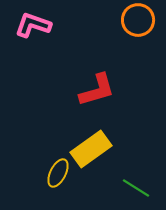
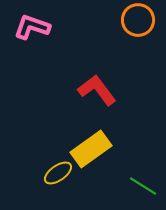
pink L-shape: moved 1 px left, 2 px down
red L-shape: rotated 111 degrees counterclockwise
yellow ellipse: rotated 28 degrees clockwise
green line: moved 7 px right, 2 px up
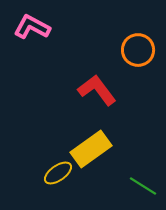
orange circle: moved 30 px down
pink L-shape: rotated 9 degrees clockwise
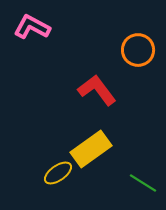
green line: moved 3 px up
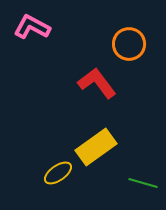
orange circle: moved 9 px left, 6 px up
red L-shape: moved 7 px up
yellow rectangle: moved 5 px right, 2 px up
green line: rotated 16 degrees counterclockwise
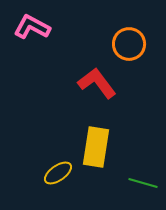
yellow rectangle: rotated 45 degrees counterclockwise
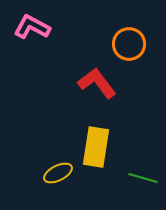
yellow ellipse: rotated 8 degrees clockwise
green line: moved 5 px up
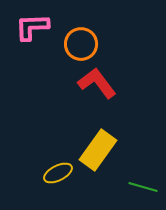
pink L-shape: rotated 30 degrees counterclockwise
orange circle: moved 48 px left
yellow rectangle: moved 2 px right, 3 px down; rotated 27 degrees clockwise
green line: moved 9 px down
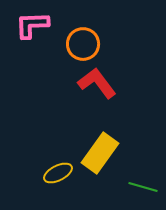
pink L-shape: moved 2 px up
orange circle: moved 2 px right
yellow rectangle: moved 2 px right, 3 px down
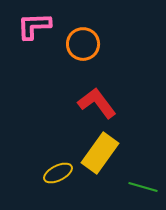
pink L-shape: moved 2 px right, 1 px down
red L-shape: moved 20 px down
